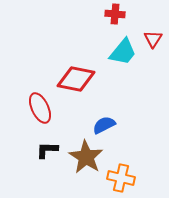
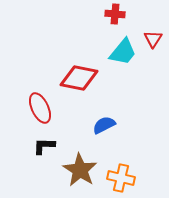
red diamond: moved 3 px right, 1 px up
black L-shape: moved 3 px left, 4 px up
brown star: moved 6 px left, 13 px down
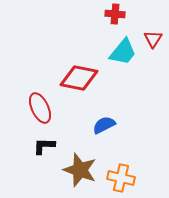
brown star: rotated 12 degrees counterclockwise
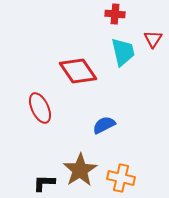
cyan trapezoid: rotated 52 degrees counterclockwise
red diamond: moved 1 px left, 7 px up; rotated 45 degrees clockwise
black L-shape: moved 37 px down
brown star: rotated 20 degrees clockwise
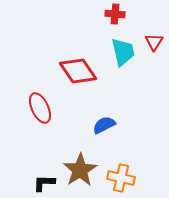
red triangle: moved 1 px right, 3 px down
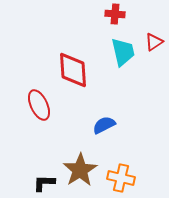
red triangle: rotated 24 degrees clockwise
red diamond: moved 5 px left, 1 px up; rotated 30 degrees clockwise
red ellipse: moved 1 px left, 3 px up
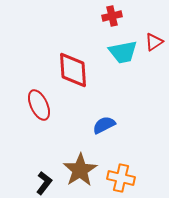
red cross: moved 3 px left, 2 px down; rotated 18 degrees counterclockwise
cyan trapezoid: rotated 92 degrees clockwise
black L-shape: rotated 125 degrees clockwise
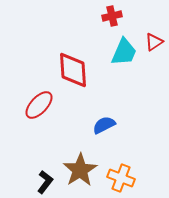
cyan trapezoid: moved 1 px right; rotated 56 degrees counterclockwise
red ellipse: rotated 68 degrees clockwise
orange cross: rotated 8 degrees clockwise
black L-shape: moved 1 px right, 1 px up
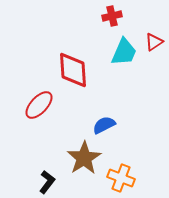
brown star: moved 4 px right, 12 px up
black L-shape: moved 2 px right
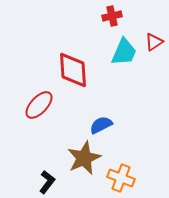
blue semicircle: moved 3 px left
brown star: rotated 8 degrees clockwise
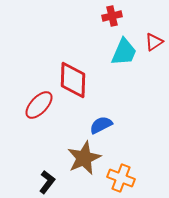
red diamond: moved 10 px down; rotated 6 degrees clockwise
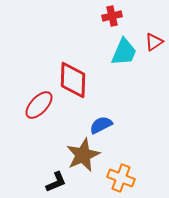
brown star: moved 1 px left, 3 px up
black L-shape: moved 9 px right; rotated 30 degrees clockwise
